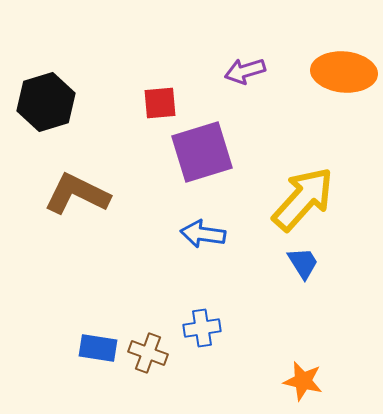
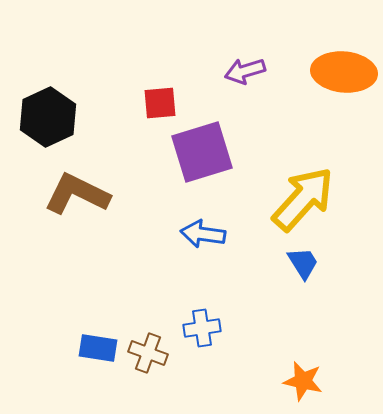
black hexagon: moved 2 px right, 15 px down; rotated 8 degrees counterclockwise
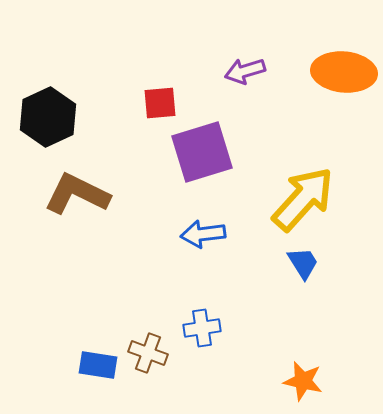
blue arrow: rotated 15 degrees counterclockwise
blue rectangle: moved 17 px down
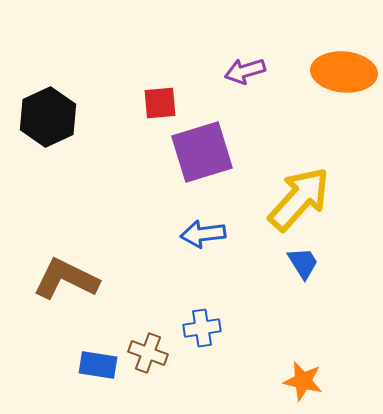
brown L-shape: moved 11 px left, 85 px down
yellow arrow: moved 4 px left
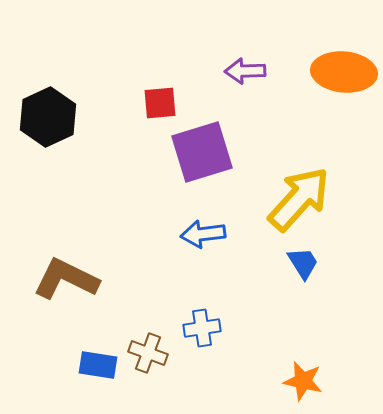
purple arrow: rotated 15 degrees clockwise
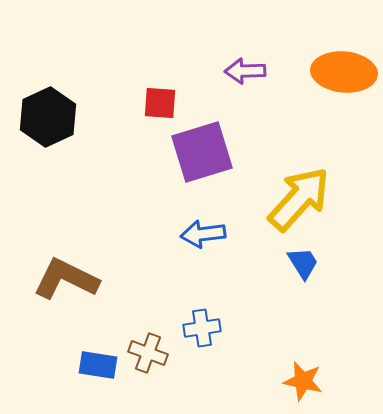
red square: rotated 9 degrees clockwise
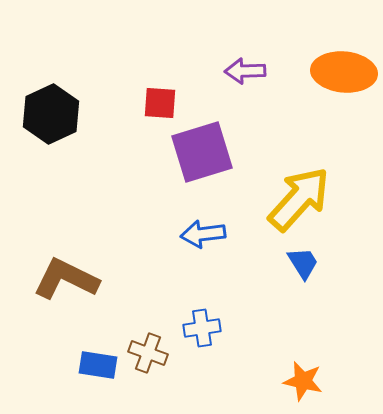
black hexagon: moved 3 px right, 3 px up
